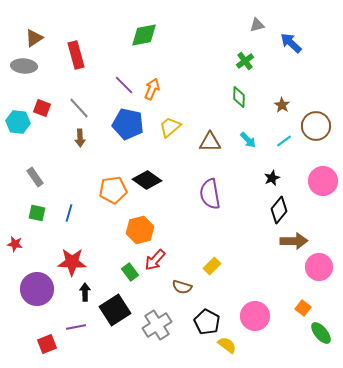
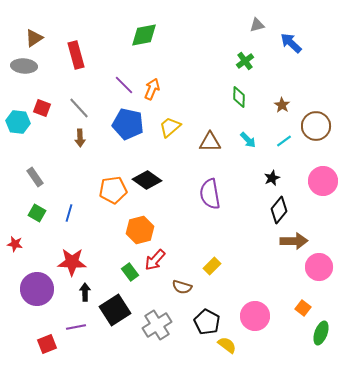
green square at (37, 213): rotated 18 degrees clockwise
green ellipse at (321, 333): rotated 60 degrees clockwise
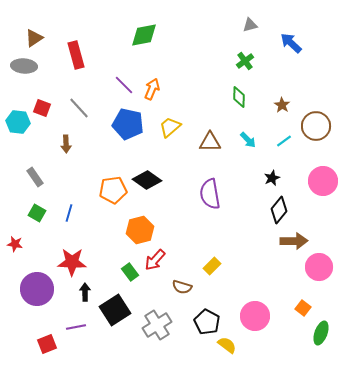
gray triangle at (257, 25): moved 7 px left
brown arrow at (80, 138): moved 14 px left, 6 px down
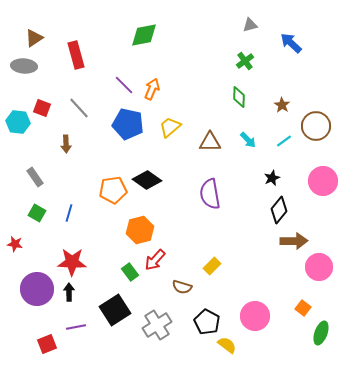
black arrow at (85, 292): moved 16 px left
